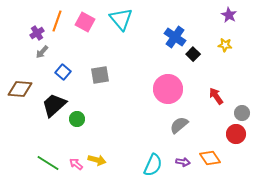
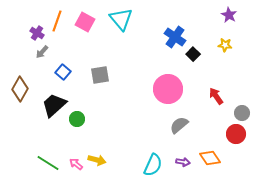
purple cross: rotated 24 degrees counterclockwise
brown diamond: rotated 65 degrees counterclockwise
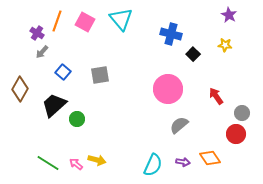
blue cross: moved 4 px left, 3 px up; rotated 20 degrees counterclockwise
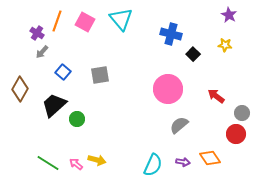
red arrow: rotated 18 degrees counterclockwise
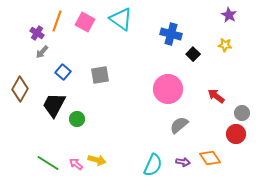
cyan triangle: rotated 15 degrees counterclockwise
black trapezoid: rotated 20 degrees counterclockwise
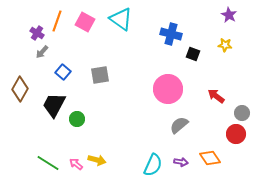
black square: rotated 24 degrees counterclockwise
purple arrow: moved 2 px left
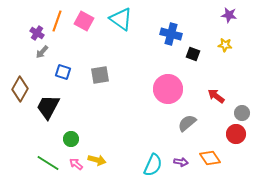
purple star: rotated 21 degrees counterclockwise
pink square: moved 1 px left, 1 px up
blue square: rotated 21 degrees counterclockwise
black trapezoid: moved 6 px left, 2 px down
green circle: moved 6 px left, 20 px down
gray semicircle: moved 8 px right, 2 px up
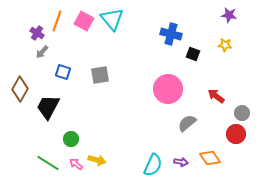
cyan triangle: moved 9 px left; rotated 15 degrees clockwise
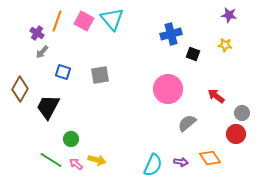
blue cross: rotated 30 degrees counterclockwise
green line: moved 3 px right, 3 px up
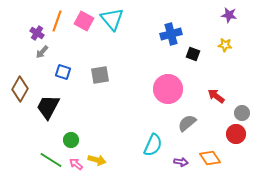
green circle: moved 1 px down
cyan semicircle: moved 20 px up
